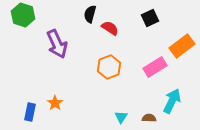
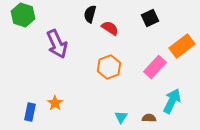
pink rectangle: rotated 15 degrees counterclockwise
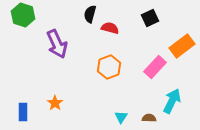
red semicircle: rotated 18 degrees counterclockwise
blue rectangle: moved 7 px left; rotated 12 degrees counterclockwise
